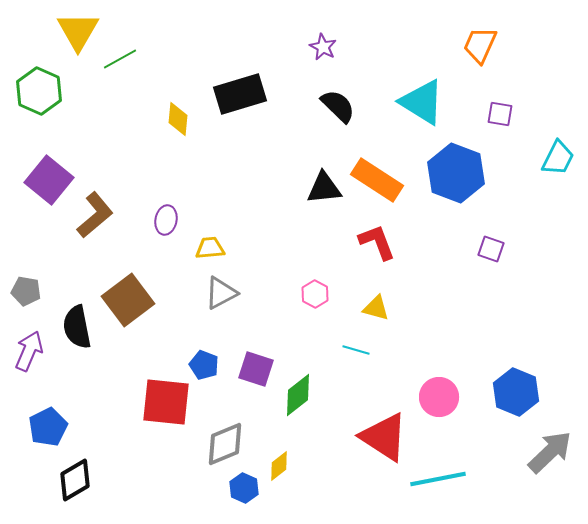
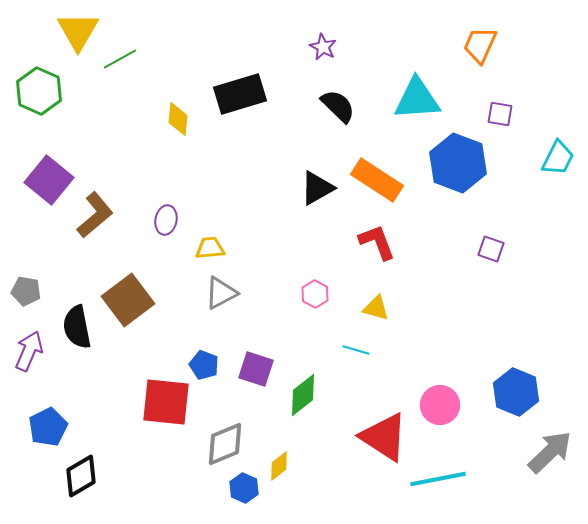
cyan triangle at (422, 102): moved 5 px left, 3 px up; rotated 36 degrees counterclockwise
blue hexagon at (456, 173): moved 2 px right, 10 px up
black triangle at (324, 188): moved 7 px left; rotated 24 degrees counterclockwise
green diamond at (298, 395): moved 5 px right
pink circle at (439, 397): moved 1 px right, 8 px down
black diamond at (75, 480): moved 6 px right, 4 px up
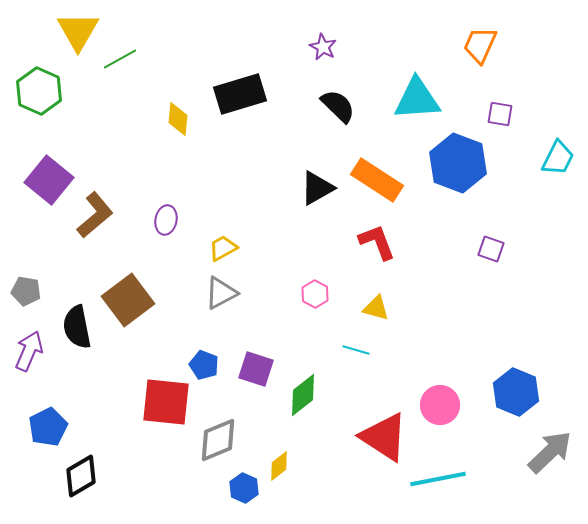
yellow trapezoid at (210, 248): moved 13 px right; rotated 24 degrees counterclockwise
gray diamond at (225, 444): moved 7 px left, 4 px up
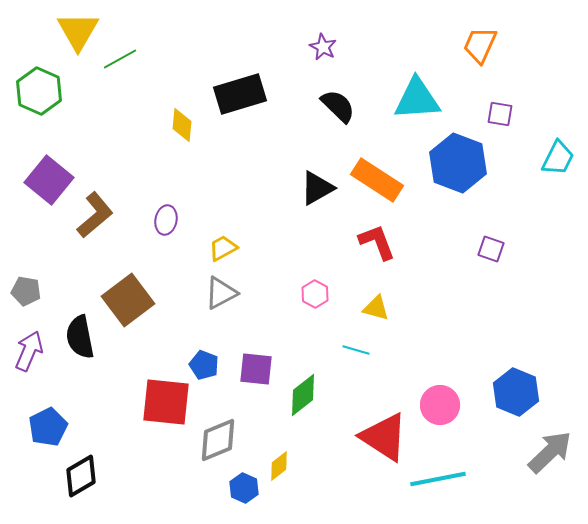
yellow diamond at (178, 119): moved 4 px right, 6 px down
black semicircle at (77, 327): moved 3 px right, 10 px down
purple square at (256, 369): rotated 12 degrees counterclockwise
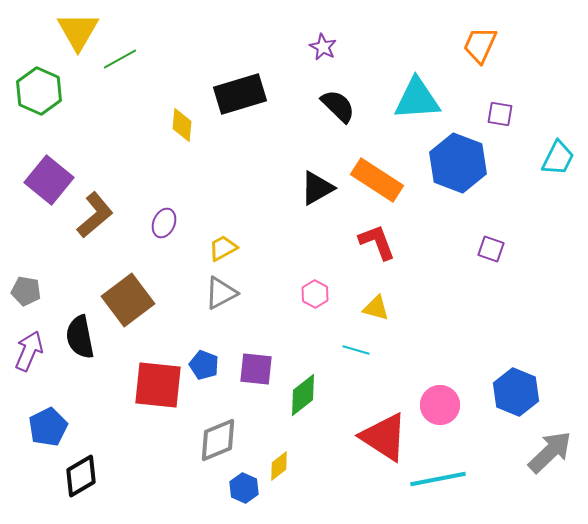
purple ellipse at (166, 220): moved 2 px left, 3 px down; rotated 12 degrees clockwise
red square at (166, 402): moved 8 px left, 17 px up
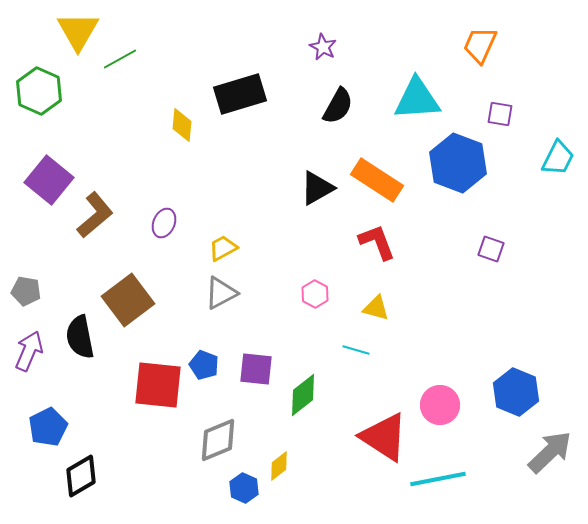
black semicircle at (338, 106): rotated 75 degrees clockwise
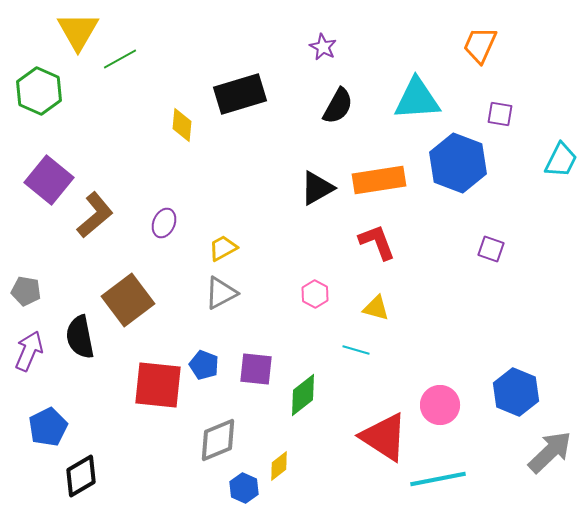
cyan trapezoid at (558, 158): moved 3 px right, 2 px down
orange rectangle at (377, 180): moved 2 px right; rotated 42 degrees counterclockwise
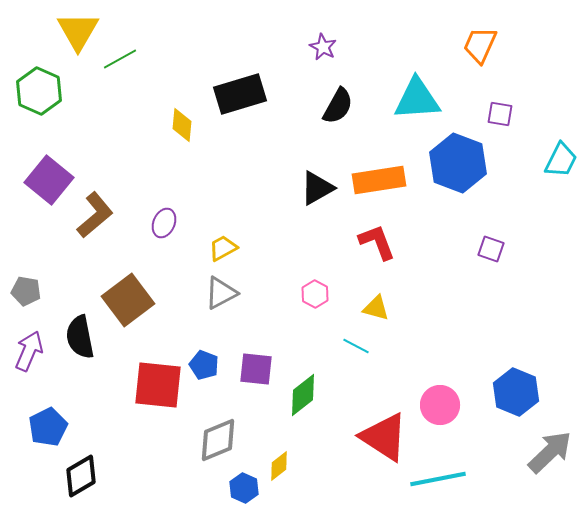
cyan line at (356, 350): moved 4 px up; rotated 12 degrees clockwise
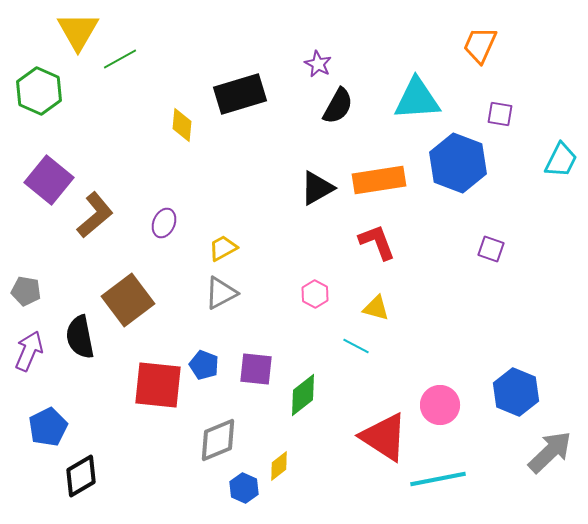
purple star at (323, 47): moved 5 px left, 17 px down
